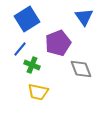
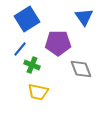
purple pentagon: rotated 20 degrees clockwise
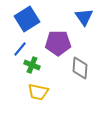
gray diamond: moved 1 px left, 1 px up; rotated 25 degrees clockwise
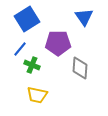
yellow trapezoid: moved 1 px left, 3 px down
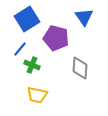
purple pentagon: moved 2 px left, 5 px up; rotated 15 degrees clockwise
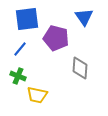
blue square: rotated 25 degrees clockwise
green cross: moved 14 px left, 11 px down
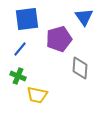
purple pentagon: moved 3 px right, 1 px down; rotated 30 degrees counterclockwise
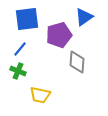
blue triangle: rotated 30 degrees clockwise
purple pentagon: moved 4 px up
gray diamond: moved 3 px left, 6 px up
green cross: moved 5 px up
yellow trapezoid: moved 3 px right
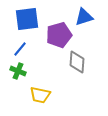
blue triangle: rotated 18 degrees clockwise
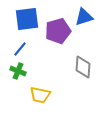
purple pentagon: moved 1 px left, 4 px up
gray diamond: moved 6 px right, 5 px down
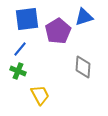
purple pentagon: rotated 15 degrees counterclockwise
yellow trapezoid: rotated 130 degrees counterclockwise
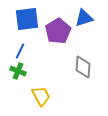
blue triangle: moved 1 px down
blue line: moved 2 px down; rotated 14 degrees counterclockwise
yellow trapezoid: moved 1 px right, 1 px down
